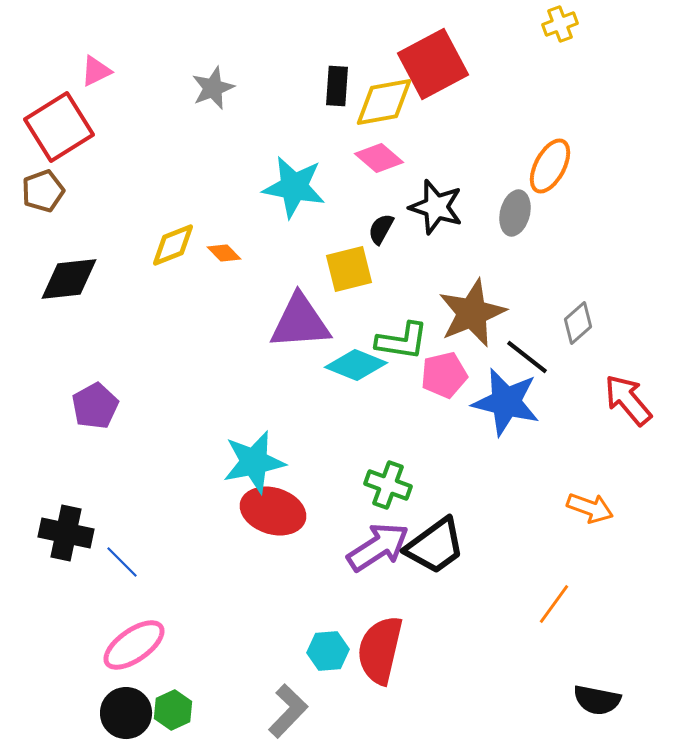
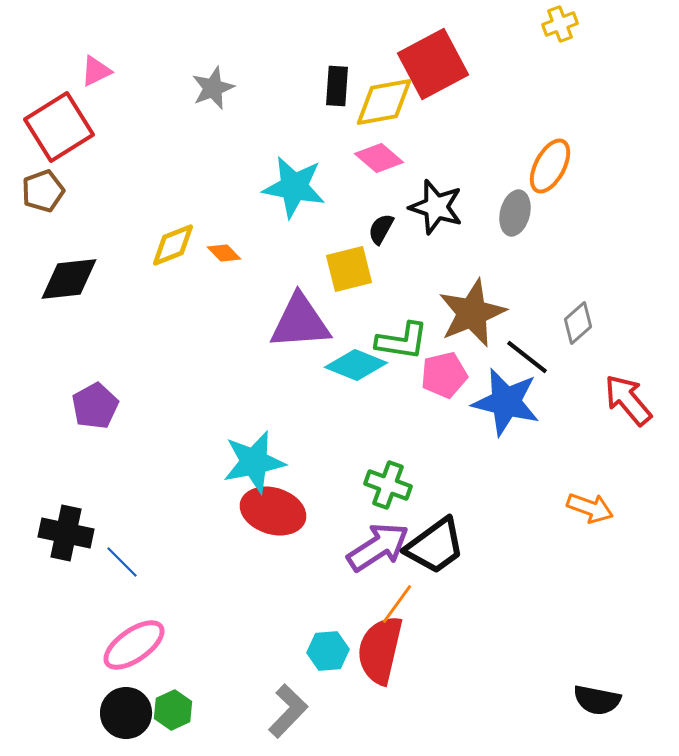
orange line at (554, 604): moved 157 px left
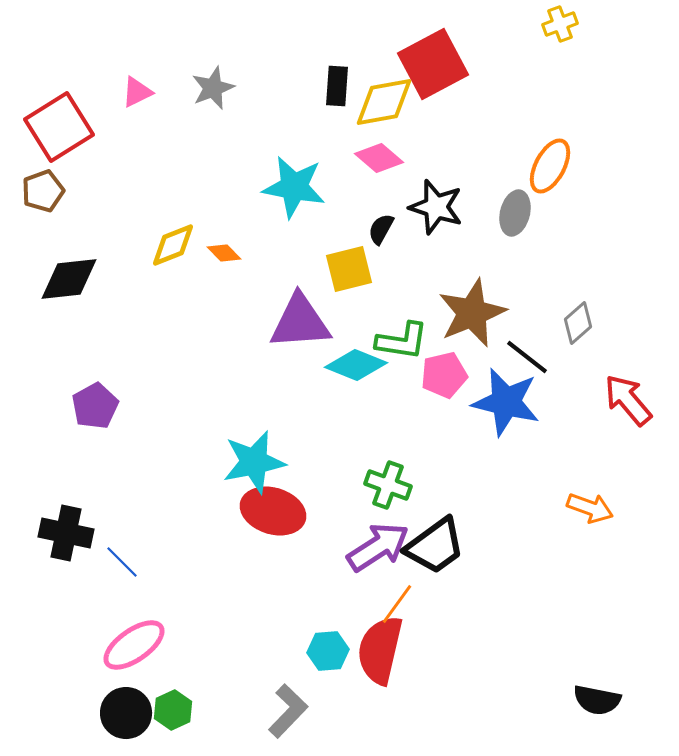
pink triangle at (96, 71): moved 41 px right, 21 px down
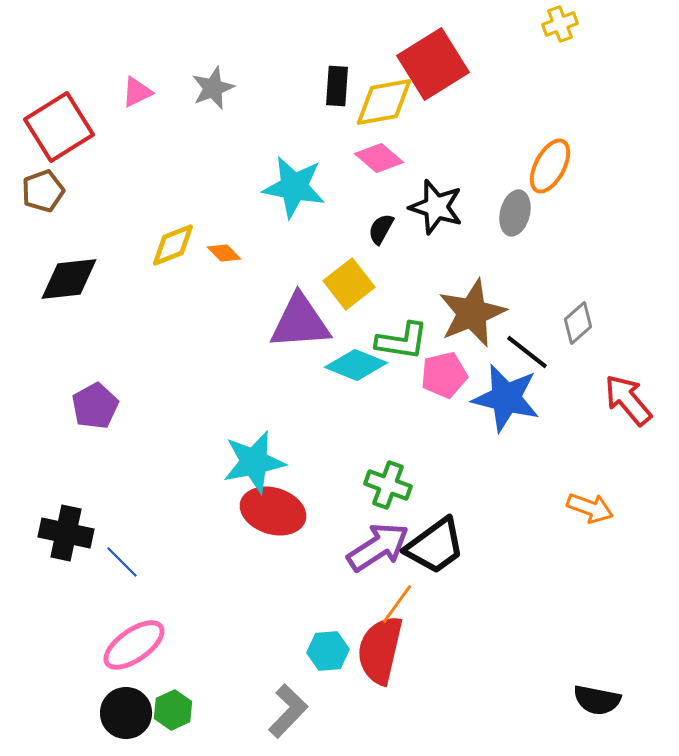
red square at (433, 64): rotated 4 degrees counterclockwise
yellow square at (349, 269): moved 15 px down; rotated 24 degrees counterclockwise
black line at (527, 357): moved 5 px up
blue star at (506, 402): moved 4 px up
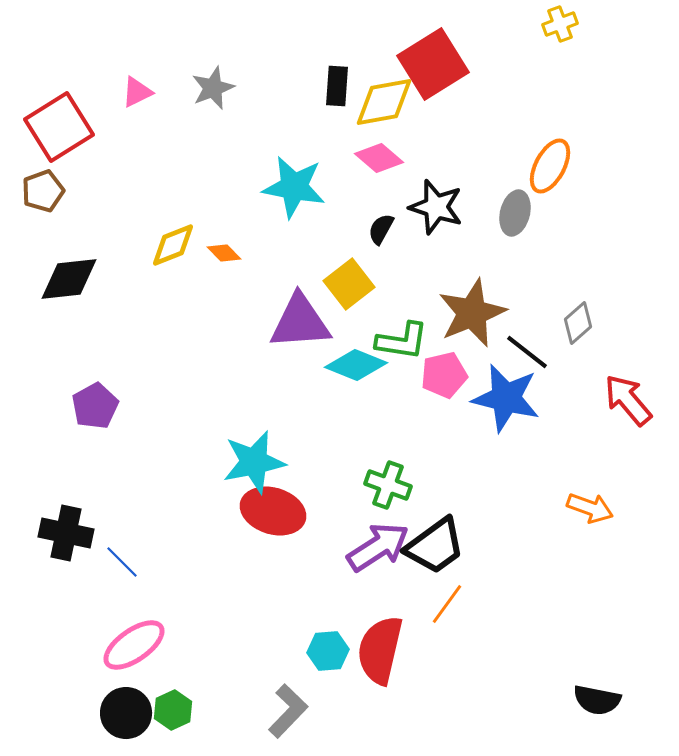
orange line at (397, 604): moved 50 px right
